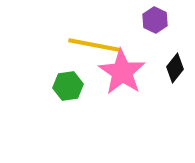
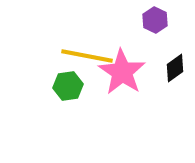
yellow line: moved 7 px left, 11 px down
black diamond: rotated 16 degrees clockwise
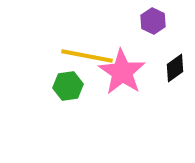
purple hexagon: moved 2 px left, 1 px down
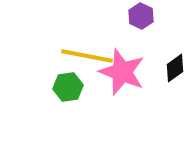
purple hexagon: moved 12 px left, 5 px up
pink star: rotated 12 degrees counterclockwise
green hexagon: moved 1 px down
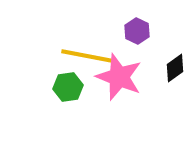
purple hexagon: moved 4 px left, 15 px down
pink star: moved 3 px left, 5 px down
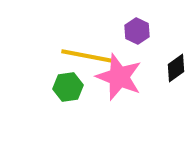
black diamond: moved 1 px right
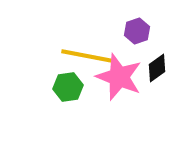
purple hexagon: rotated 15 degrees clockwise
black diamond: moved 19 px left
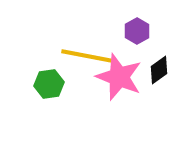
purple hexagon: rotated 10 degrees counterclockwise
black diamond: moved 2 px right, 2 px down
green hexagon: moved 19 px left, 3 px up
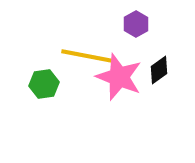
purple hexagon: moved 1 px left, 7 px up
green hexagon: moved 5 px left
